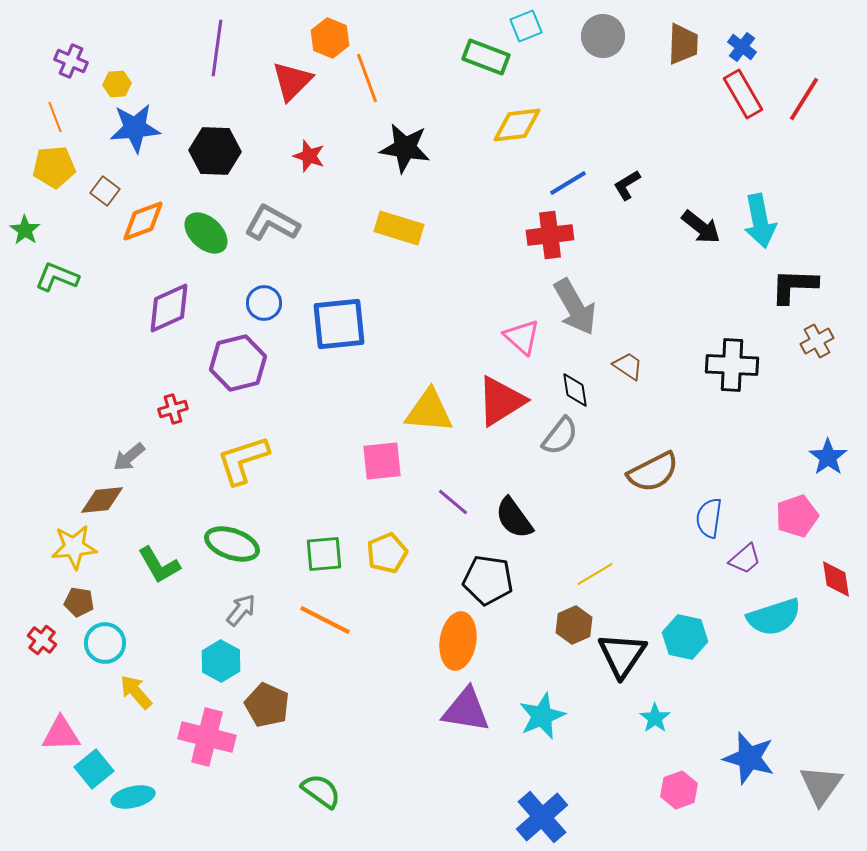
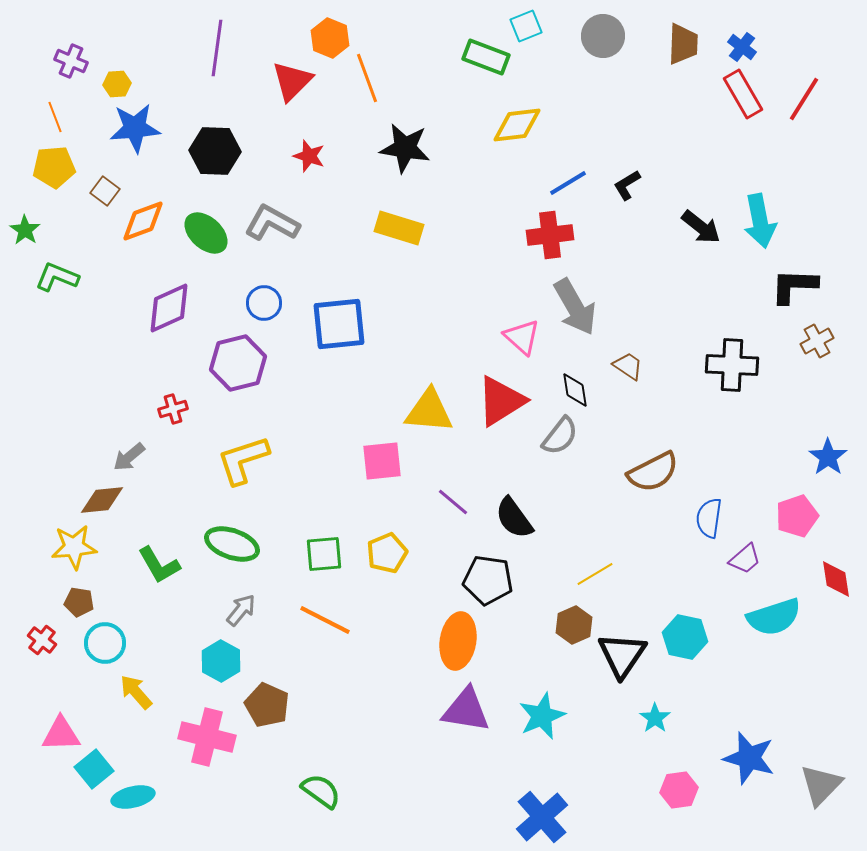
gray triangle at (821, 785): rotated 9 degrees clockwise
pink hexagon at (679, 790): rotated 12 degrees clockwise
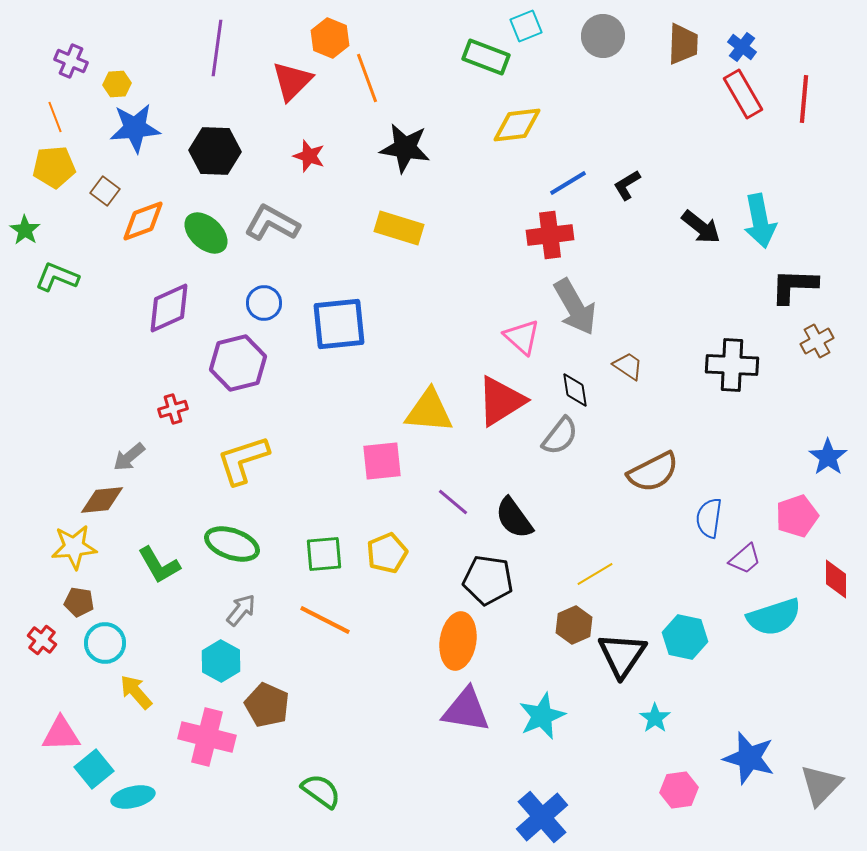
red line at (804, 99): rotated 27 degrees counterclockwise
red diamond at (836, 579): rotated 9 degrees clockwise
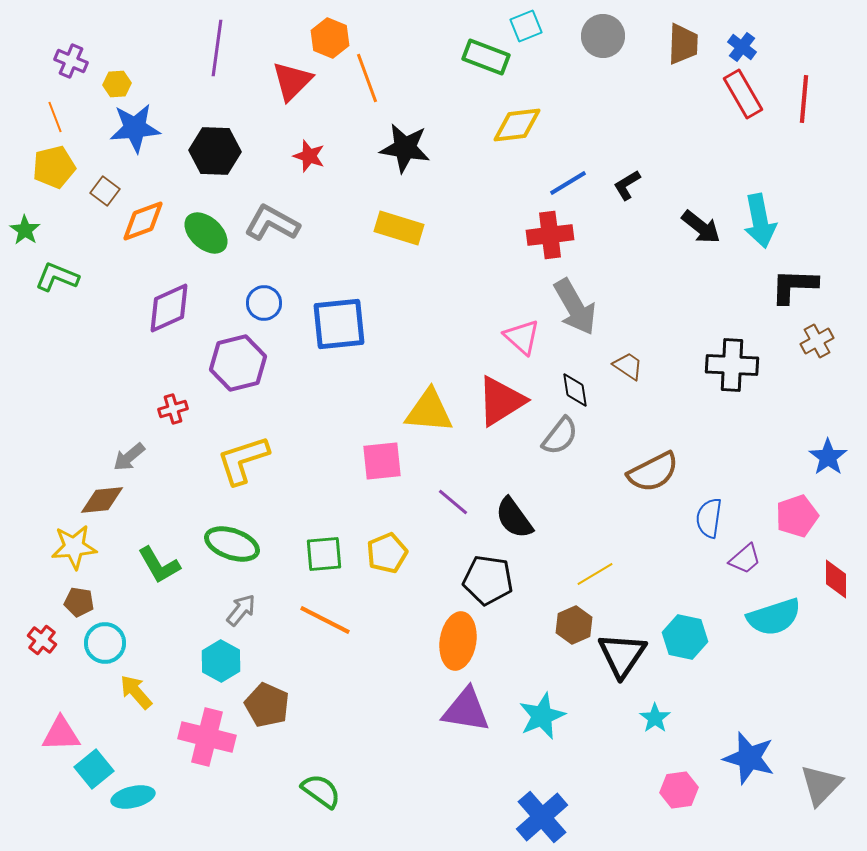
yellow pentagon at (54, 167): rotated 9 degrees counterclockwise
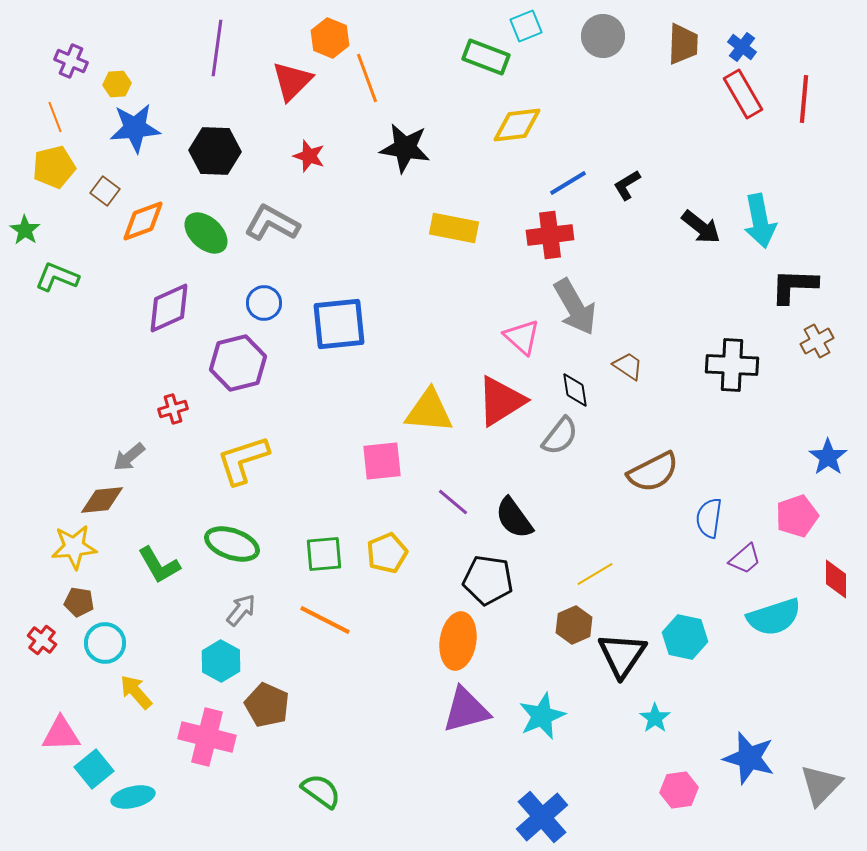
yellow rectangle at (399, 228): moved 55 px right; rotated 6 degrees counterclockwise
purple triangle at (466, 710): rotated 24 degrees counterclockwise
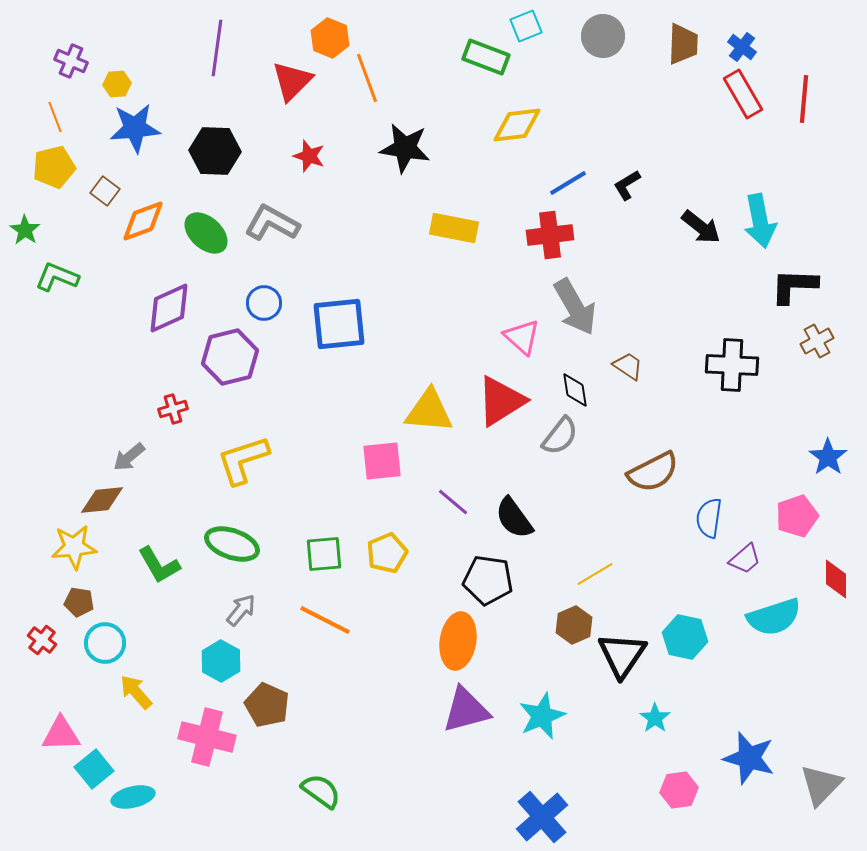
purple hexagon at (238, 363): moved 8 px left, 6 px up
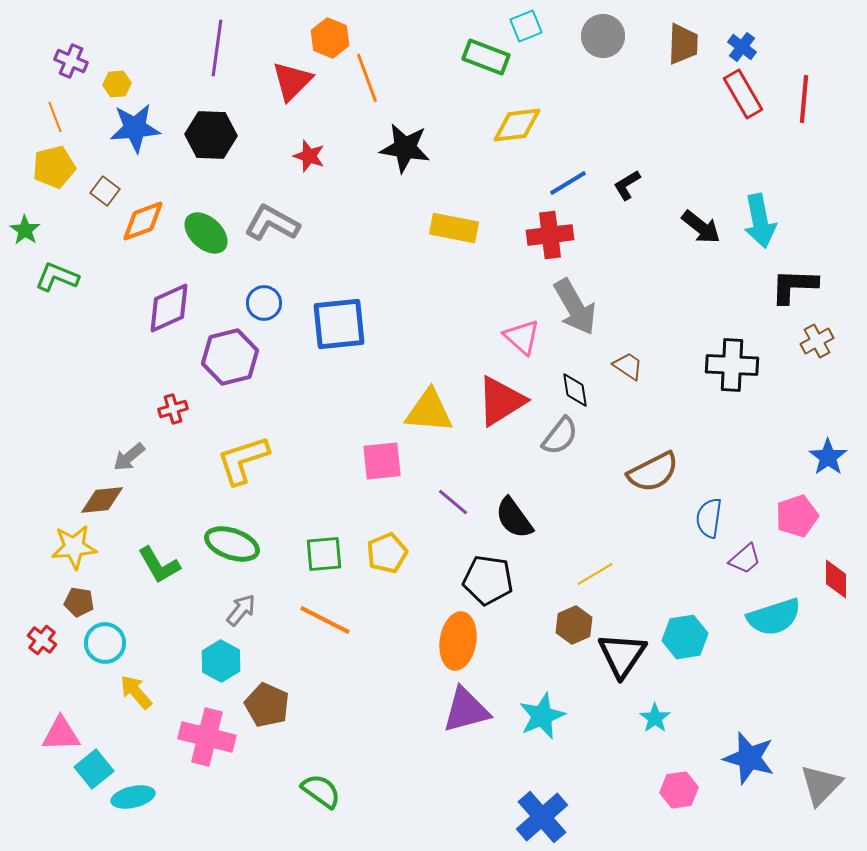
black hexagon at (215, 151): moved 4 px left, 16 px up
cyan hexagon at (685, 637): rotated 21 degrees counterclockwise
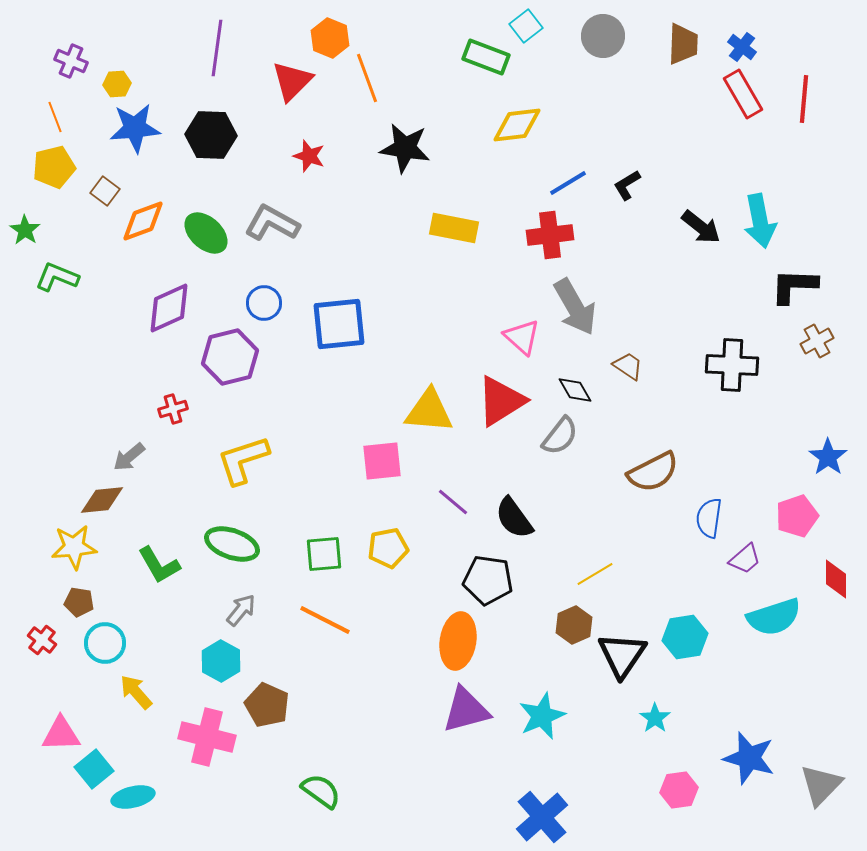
cyan square at (526, 26): rotated 16 degrees counterclockwise
black diamond at (575, 390): rotated 21 degrees counterclockwise
yellow pentagon at (387, 553): moved 1 px right, 5 px up; rotated 12 degrees clockwise
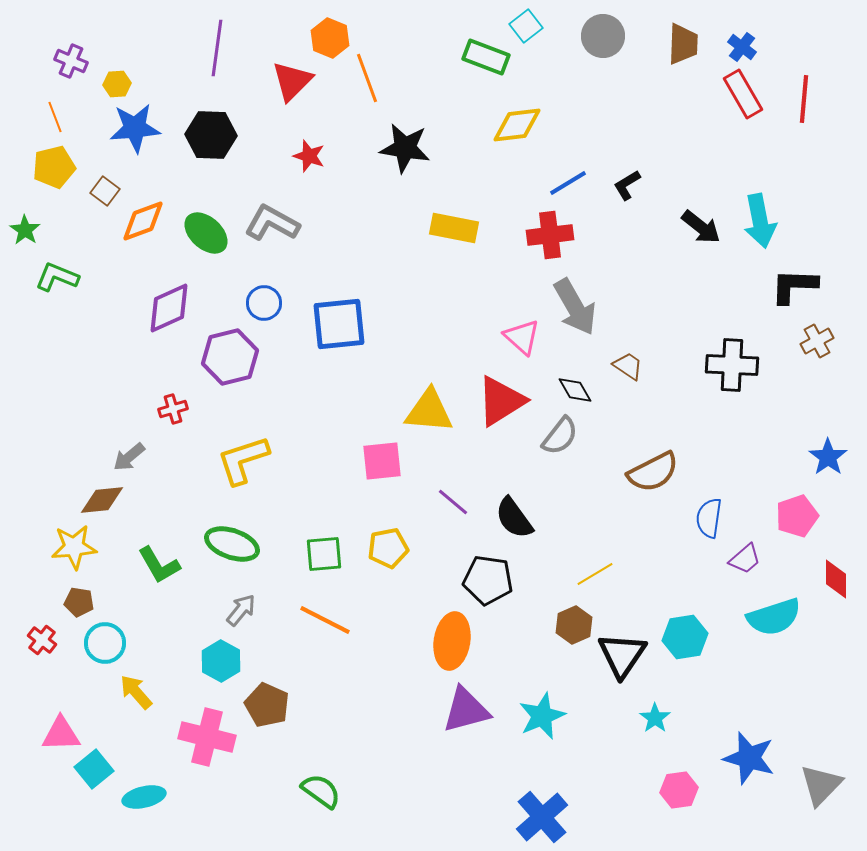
orange ellipse at (458, 641): moved 6 px left
cyan ellipse at (133, 797): moved 11 px right
